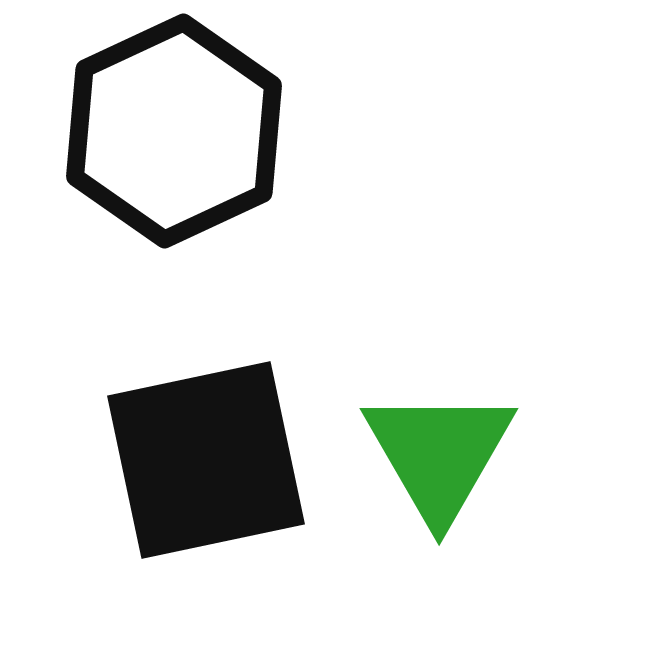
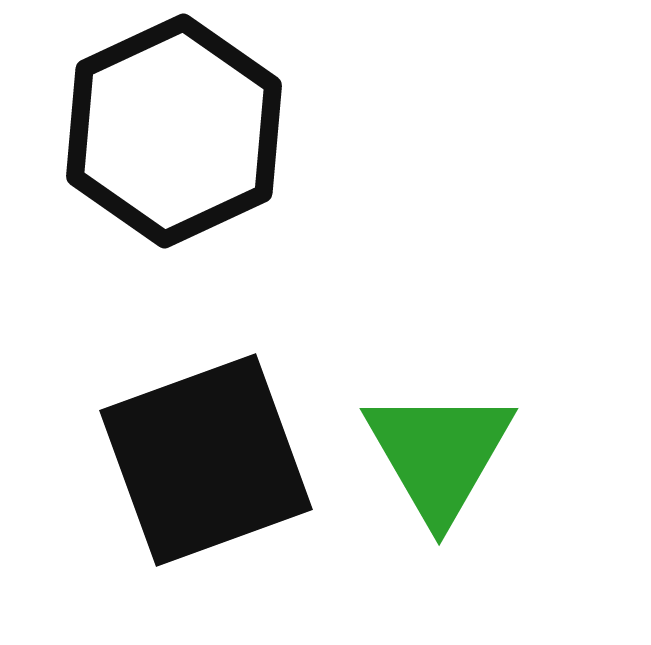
black square: rotated 8 degrees counterclockwise
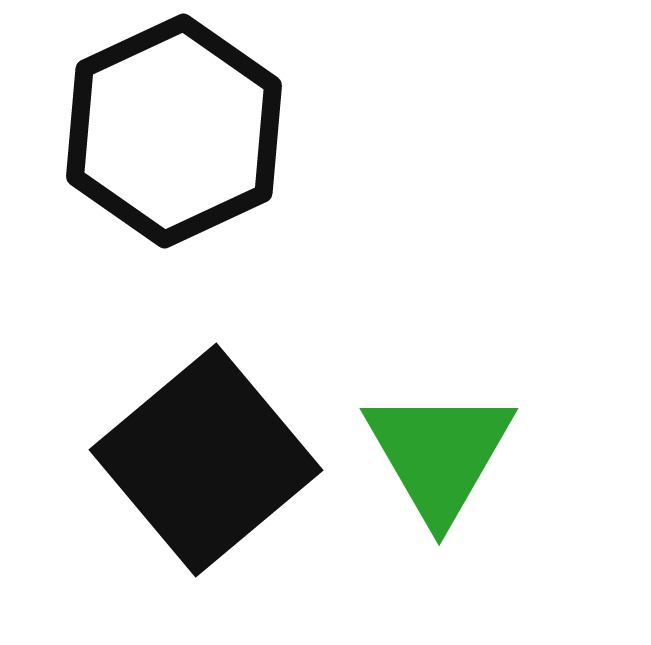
black square: rotated 20 degrees counterclockwise
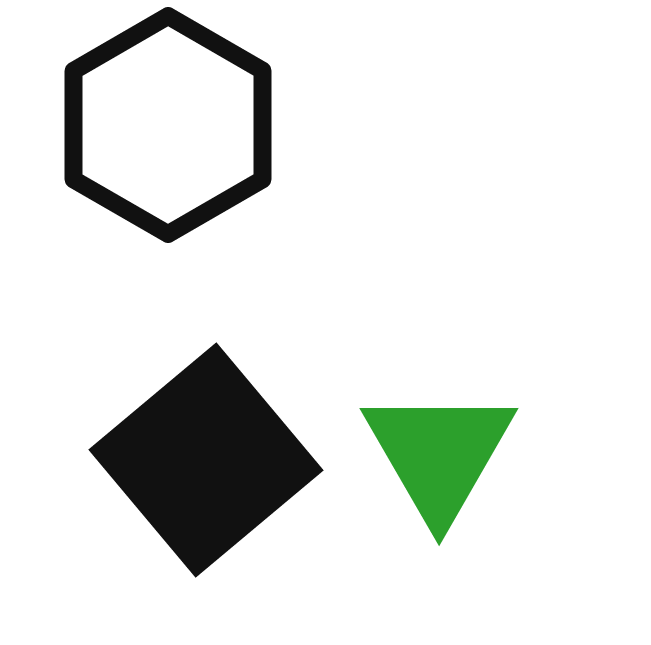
black hexagon: moved 6 px left, 6 px up; rotated 5 degrees counterclockwise
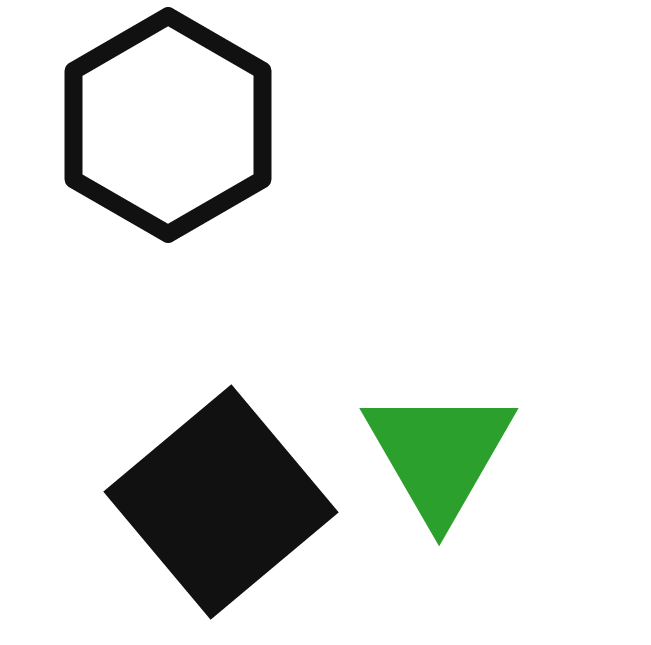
black square: moved 15 px right, 42 px down
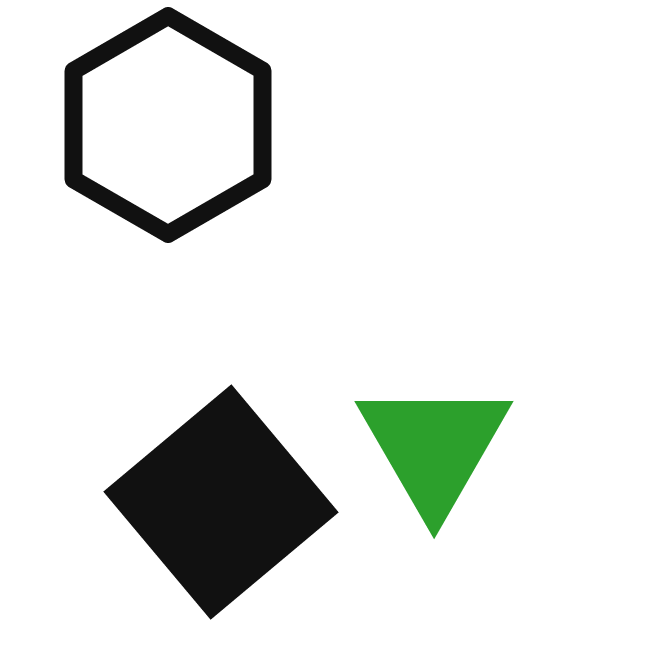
green triangle: moved 5 px left, 7 px up
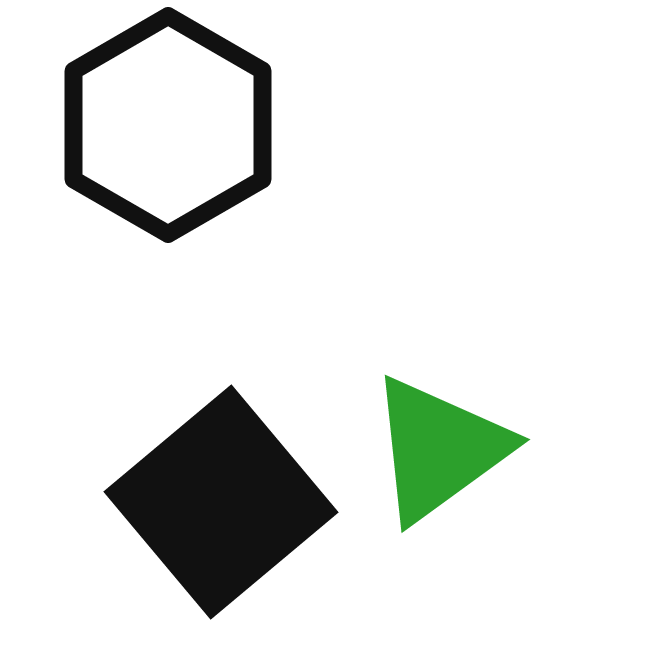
green triangle: moved 5 px right, 2 px down; rotated 24 degrees clockwise
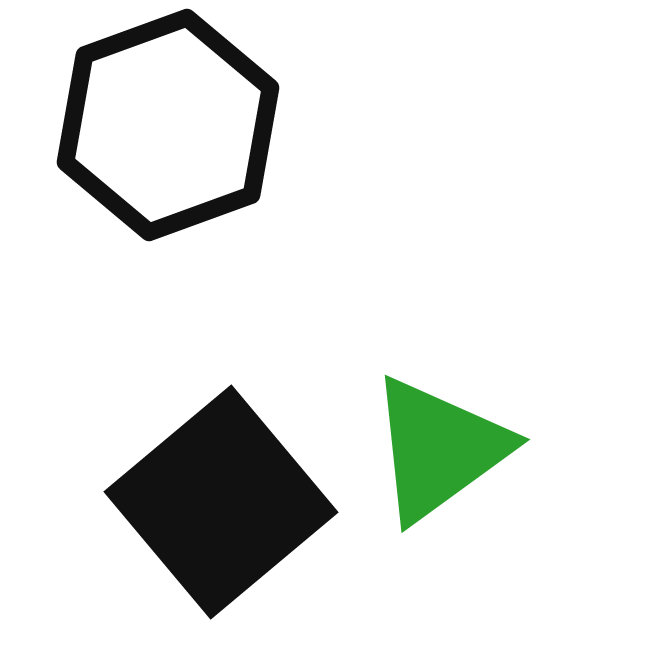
black hexagon: rotated 10 degrees clockwise
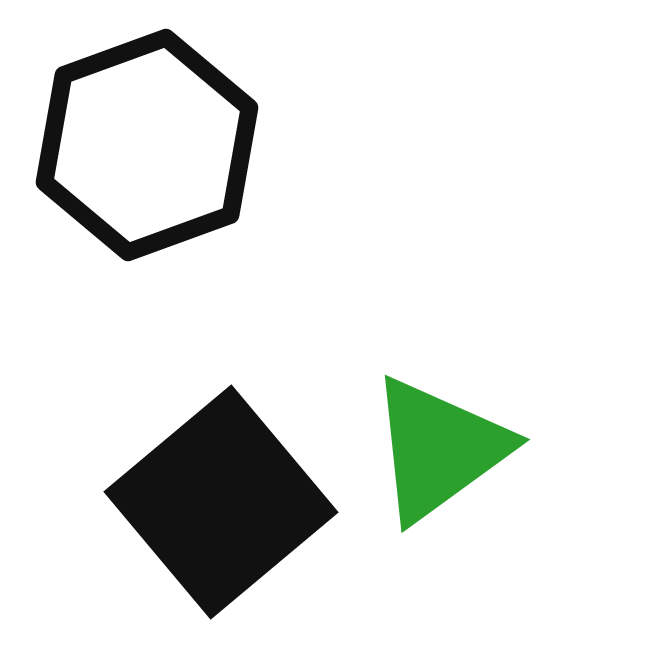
black hexagon: moved 21 px left, 20 px down
